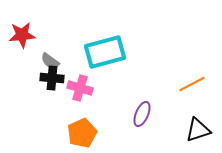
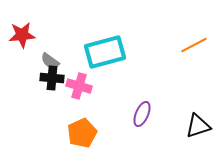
orange line: moved 2 px right, 39 px up
pink cross: moved 1 px left, 2 px up
black triangle: moved 4 px up
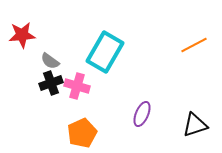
cyan rectangle: rotated 45 degrees counterclockwise
black cross: moved 1 px left, 5 px down; rotated 25 degrees counterclockwise
pink cross: moved 2 px left
black triangle: moved 3 px left, 1 px up
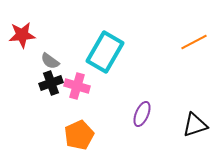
orange line: moved 3 px up
orange pentagon: moved 3 px left, 2 px down
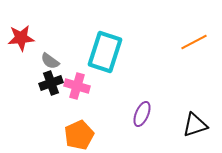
red star: moved 1 px left, 3 px down
cyan rectangle: rotated 12 degrees counterclockwise
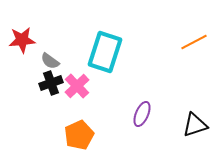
red star: moved 1 px right, 2 px down
pink cross: rotated 30 degrees clockwise
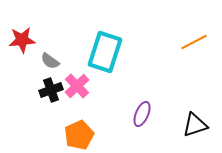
black cross: moved 7 px down
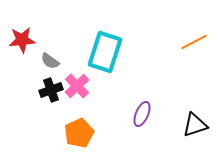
orange pentagon: moved 2 px up
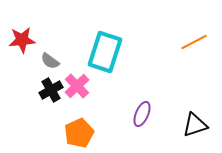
black cross: rotated 10 degrees counterclockwise
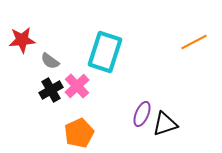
black triangle: moved 30 px left, 1 px up
